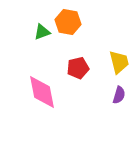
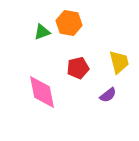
orange hexagon: moved 1 px right, 1 px down
purple semicircle: moved 11 px left; rotated 36 degrees clockwise
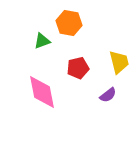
green triangle: moved 9 px down
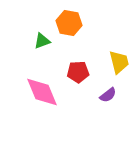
red pentagon: moved 4 px down; rotated 10 degrees clockwise
pink diamond: rotated 12 degrees counterclockwise
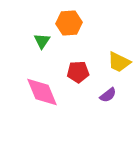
orange hexagon: rotated 15 degrees counterclockwise
green triangle: rotated 36 degrees counterclockwise
yellow trapezoid: rotated 130 degrees clockwise
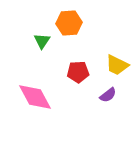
yellow trapezoid: moved 2 px left, 3 px down
pink diamond: moved 7 px left, 5 px down; rotated 6 degrees counterclockwise
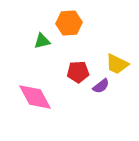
green triangle: rotated 42 degrees clockwise
yellow trapezoid: moved 1 px up
purple semicircle: moved 7 px left, 9 px up
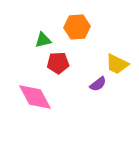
orange hexagon: moved 8 px right, 4 px down
green triangle: moved 1 px right, 1 px up
red pentagon: moved 20 px left, 9 px up
purple semicircle: moved 3 px left, 2 px up
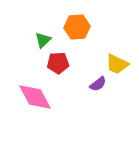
green triangle: rotated 30 degrees counterclockwise
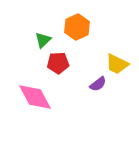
orange hexagon: rotated 20 degrees counterclockwise
